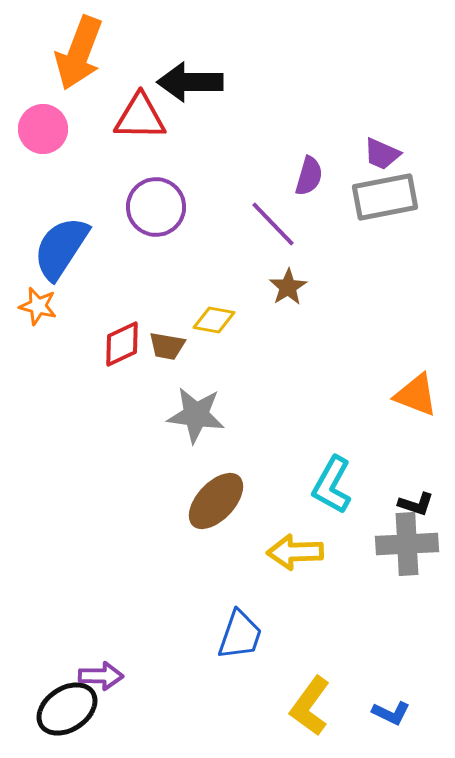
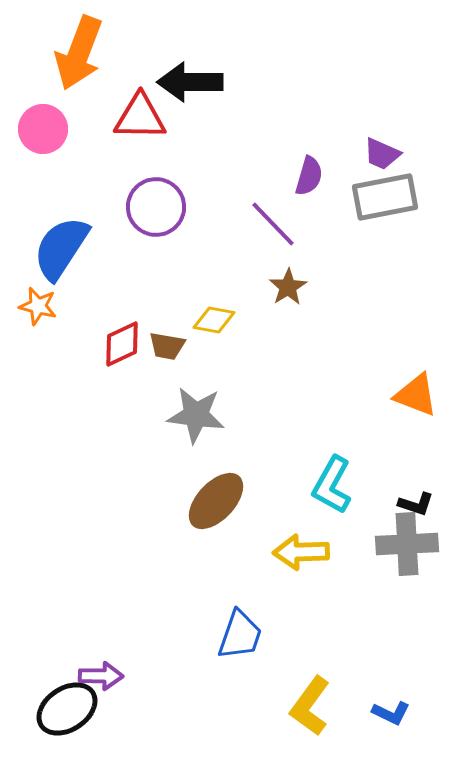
yellow arrow: moved 6 px right
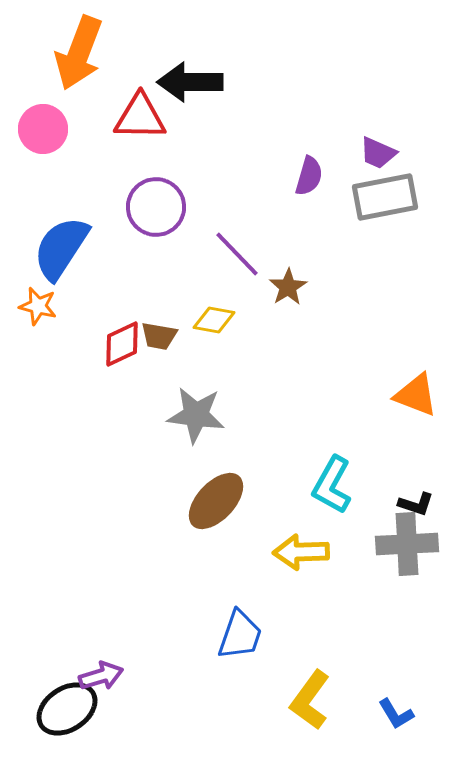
purple trapezoid: moved 4 px left, 1 px up
purple line: moved 36 px left, 30 px down
brown trapezoid: moved 8 px left, 10 px up
purple arrow: rotated 18 degrees counterclockwise
yellow L-shape: moved 6 px up
blue L-shape: moved 5 px right, 1 px down; rotated 33 degrees clockwise
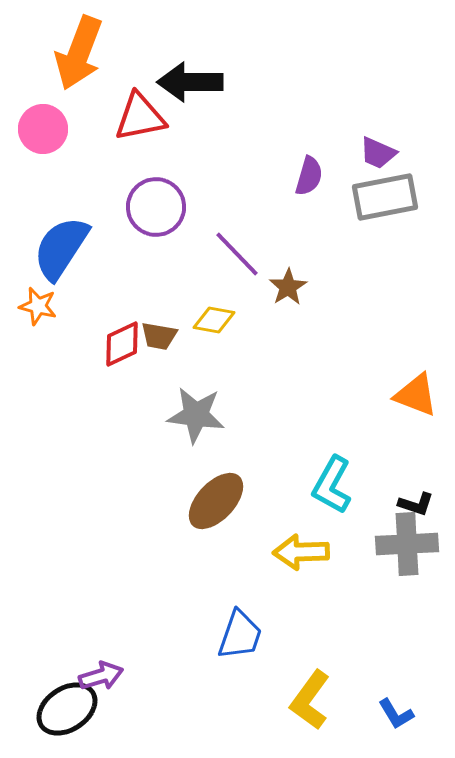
red triangle: rotated 12 degrees counterclockwise
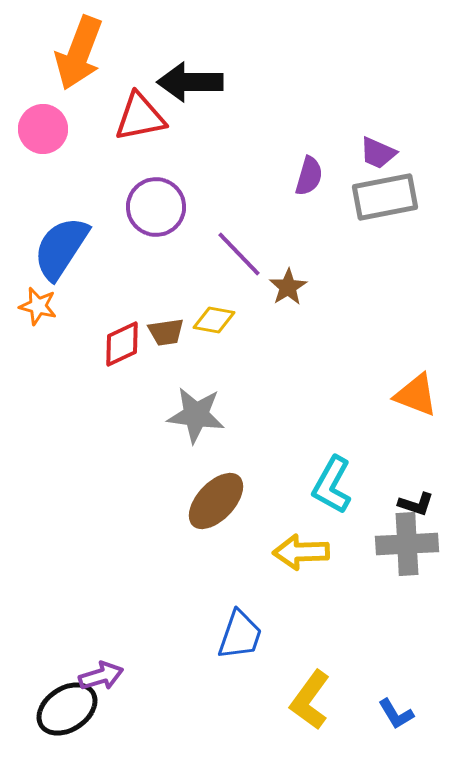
purple line: moved 2 px right
brown trapezoid: moved 7 px right, 4 px up; rotated 18 degrees counterclockwise
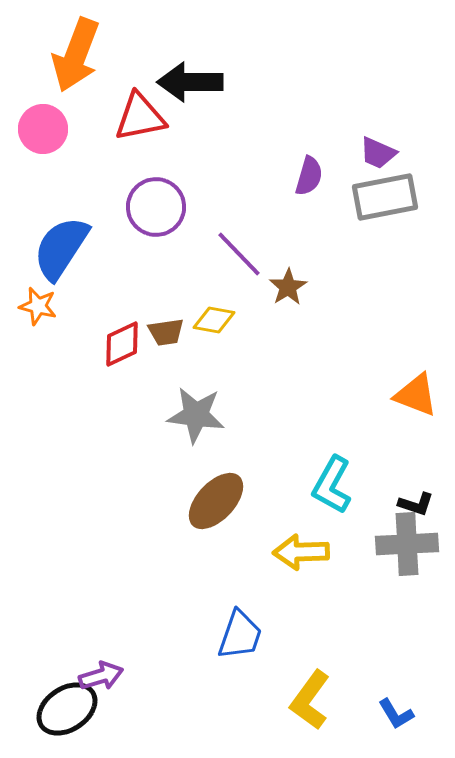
orange arrow: moved 3 px left, 2 px down
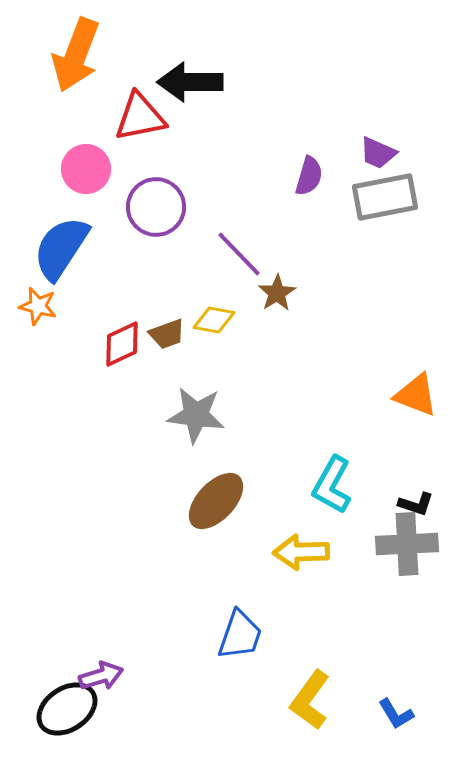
pink circle: moved 43 px right, 40 px down
brown star: moved 11 px left, 6 px down
brown trapezoid: moved 1 px right, 2 px down; rotated 12 degrees counterclockwise
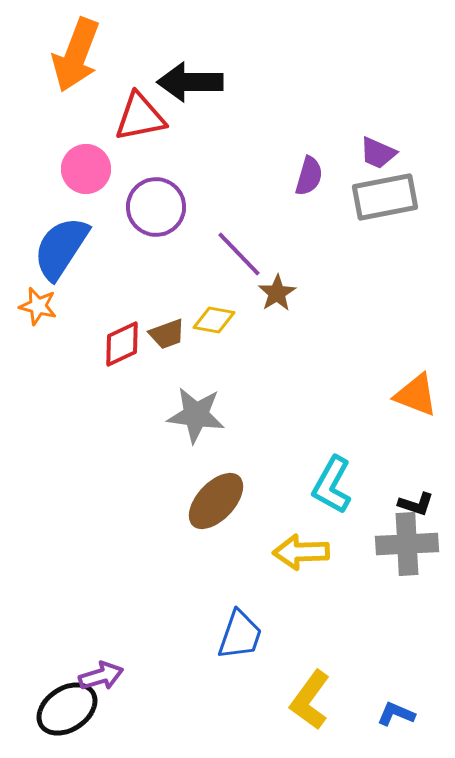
blue L-shape: rotated 144 degrees clockwise
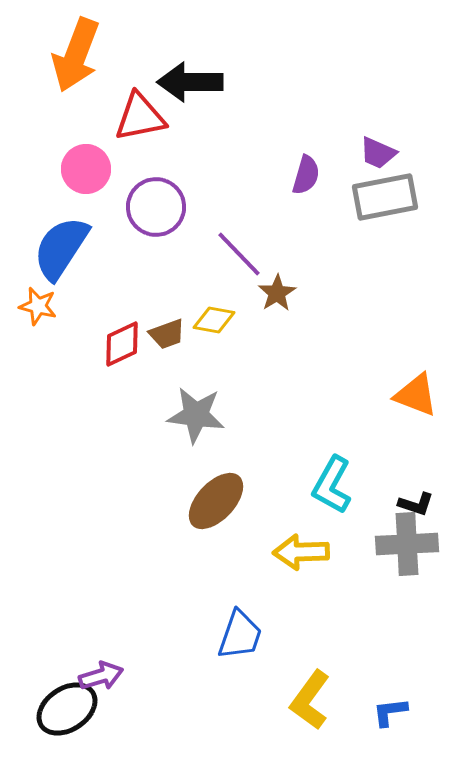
purple semicircle: moved 3 px left, 1 px up
blue L-shape: moved 6 px left, 2 px up; rotated 30 degrees counterclockwise
